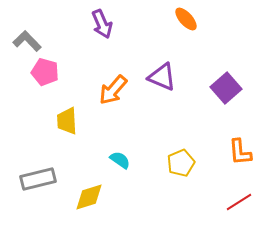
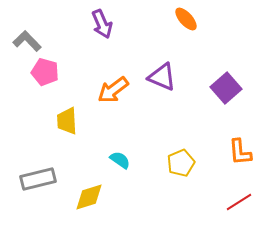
orange arrow: rotated 12 degrees clockwise
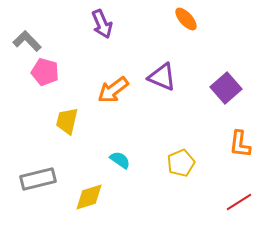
yellow trapezoid: rotated 16 degrees clockwise
orange L-shape: moved 8 px up; rotated 12 degrees clockwise
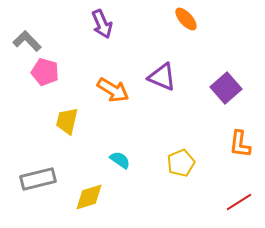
orange arrow: rotated 112 degrees counterclockwise
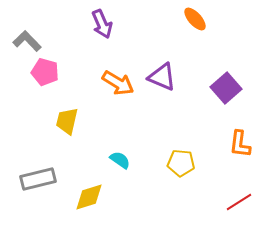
orange ellipse: moved 9 px right
orange arrow: moved 5 px right, 7 px up
yellow pentagon: rotated 28 degrees clockwise
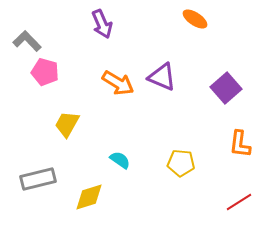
orange ellipse: rotated 15 degrees counterclockwise
yellow trapezoid: moved 3 px down; rotated 16 degrees clockwise
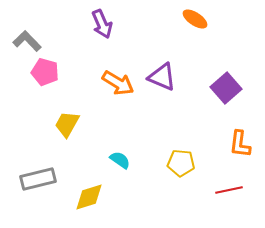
red line: moved 10 px left, 12 px up; rotated 20 degrees clockwise
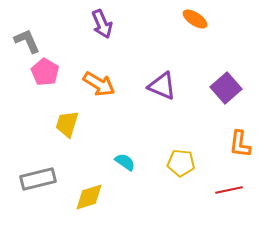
gray L-shape: rotated 20 degrees clockwise
pink pentagon: rotated 16 degrees clockwise
purple triangle: moved 9 px down
orange arrow: moved 19 px left, 1 px down
yellow trapezoid: rotated 12 degrees counterclockwise
cyan semicircle: moved 5 px right, 2 px down
